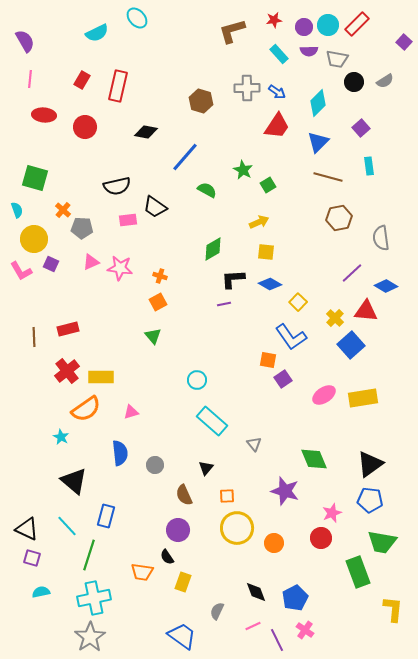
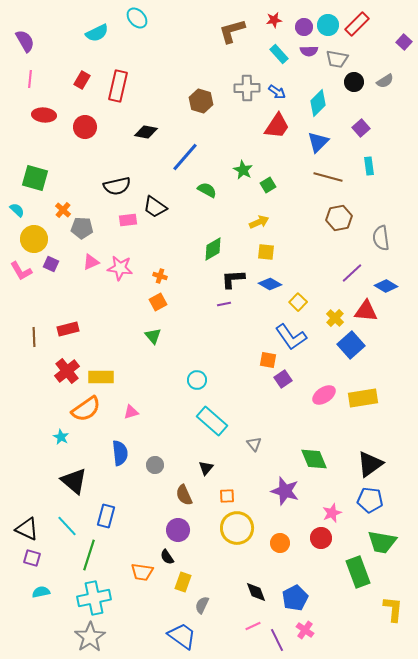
cyan semicircle at (17, 210): rotated 28 degrees counterclockwise
orange circle at (274, 543): moved 6 px right
gray semicircle at (217, 611): moved 15 px left, 6 px up
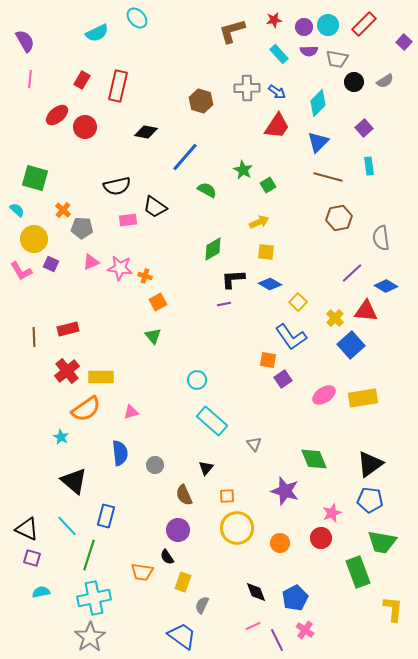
red rectangle at (357, 24): moved 7 px right
red ellipse at (44, 115): moved 13 px right; rotated 45 degrees counterclockwise
purple square at (361, 128): moved 3 px right
orange cross at (160, 276): moved 15 px left
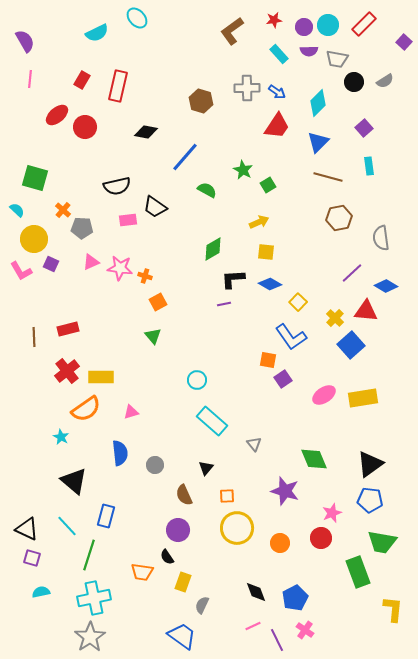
brown L-shape at (232, 31): rotated 20 degrees counterclockwise
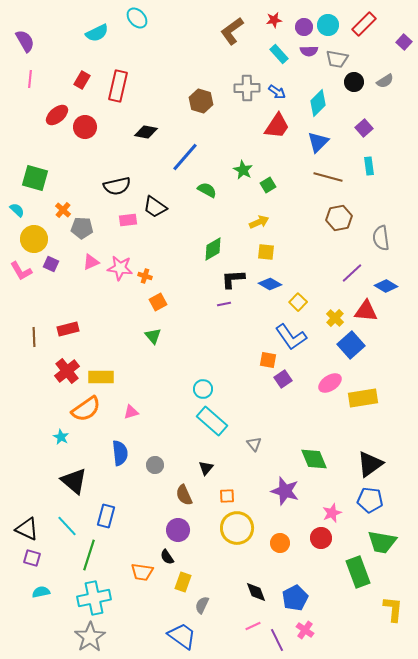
cyan circle at (197, 380): moved 6 px right, 9 px down
pink ellipse at (324, 395): moved 6 px right, 12 px up
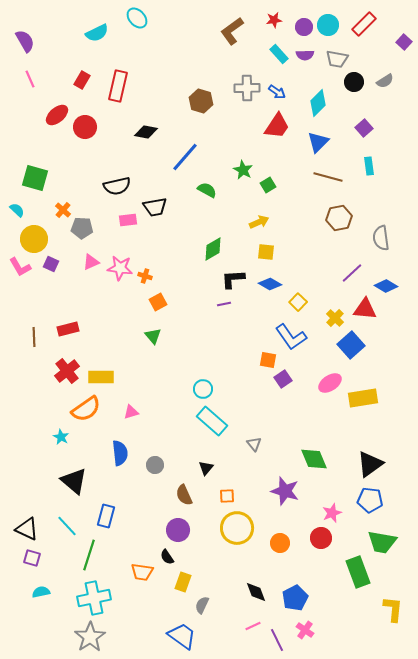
purple semicircle at (309, 51): moved 4 px left, 4 px down
pink line at (30, 79): rotated 30 degrees counterclockwise
black trapezoid at (155, 207): rotated 45 degrees counterclockwise
pink L-shape at (21, 271): moved 1 px left, 4 px up
red triangle at (366, 311): moved 1 px left, 2 px up
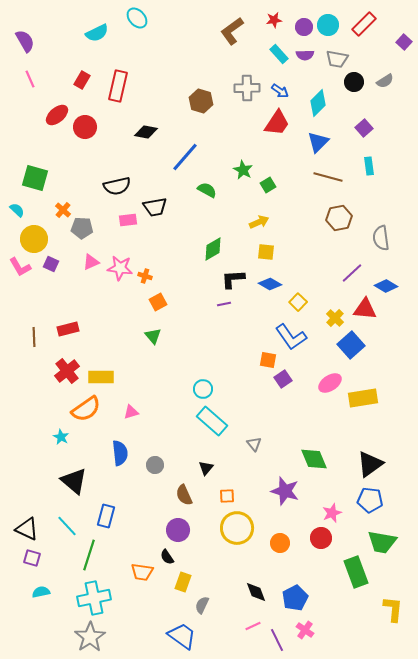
blue arrow at (277, 92): moved 3 px right, 1 px up
red trapezoid at (277, 126): moved 3 px up
green rectangle at (358, 572): moved 2 px left
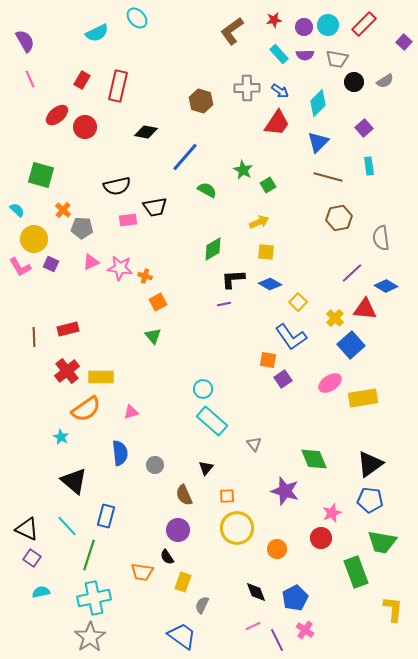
green square at (35, 178): moved 6 px right, 3 px up
orange circle at (280, 543): moved 3 px left, 6 px down
purple square at (32, 558): rotated 18 degrees clockwise
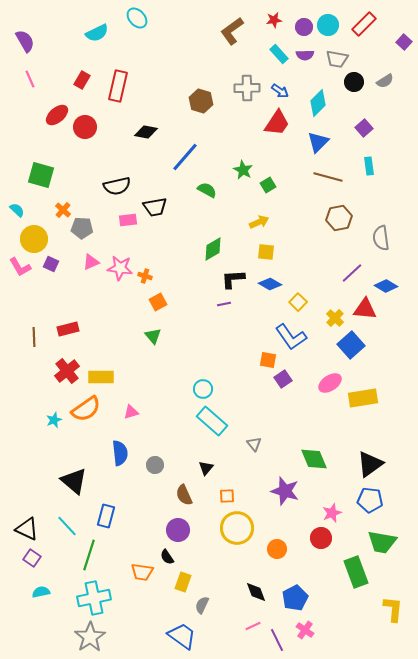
cyan star at (61, 437): moved 7 px left, 17 px up; rotated 21 degrees clockwise
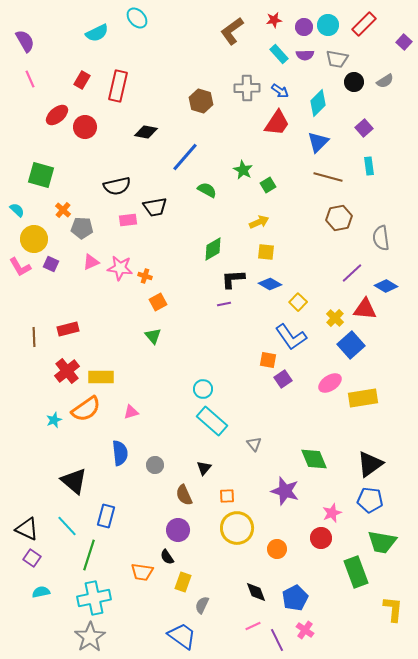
black triangle at (206, 468): moved 2 px left
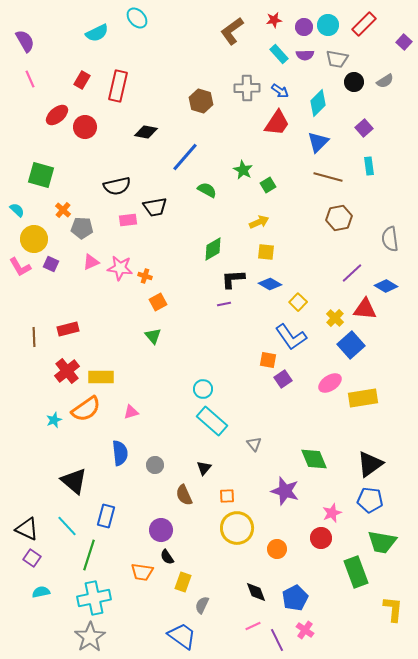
gray semicircle at (381, 238): moved 9 px right, 1 px down
purple circle at (178, 530): moved 17 px left
